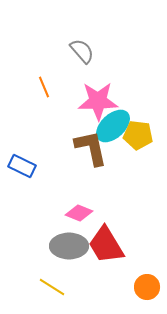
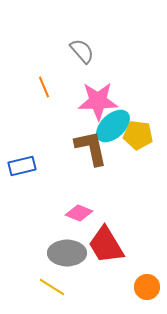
blue rectangle: rotated 40 degrees counterclockwise
gray ellipse: moved 2 px left, 7 px down
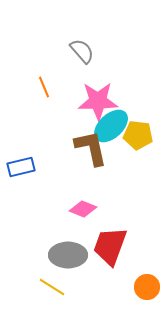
cyan ellipse: moved 2 px left
blue rectangle: moved 1 px left, 1 px down
pink diamond: moved 4 px right, 4 px up
red trapezoid: moved 4 px right, 1 px down; rotated 51 degrees clockwise
gray ellipse: moved 1 px right, 2 px down
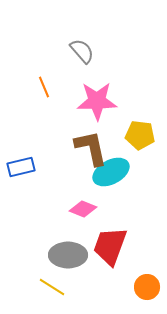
pink star: moved 1 px left
cyan ellipse: moved 46 px down; rotated 15 degrees clockwise
yellow pentagon: moved 2 px right
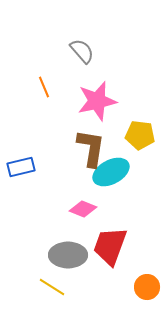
pink star: rotated 12 degrees counterclockwise
brown L-shape: rotated 21 degrees clockwise
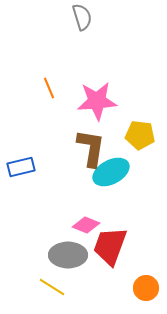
gray semicircle: moved 34 px up; rotated 24 degrees clockwise
orange line: moved 5 px right, 1 px down
pink star: rotated 9 degrees clockwise
pink diamond: moved 3 px right, 16 px down
orange circle: moved 1 px left, 1 px down
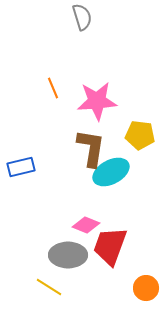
orange line: moved 4 px right
yellow line: moved 3 px left
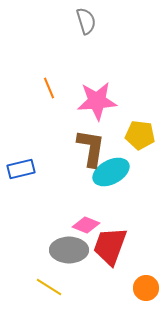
gray semicircle: moved 4 px right, 4 px down
orange line: moved 4 px left
blue rectangle: moved 2 px down
gray ellipse: moved 1 px right, 5 px up
